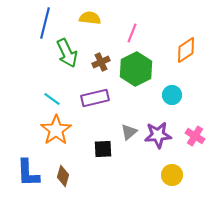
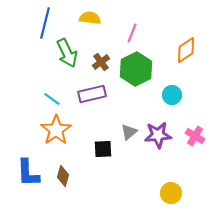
brown cross: rotated 12 degrees counterclockwise
purple rectangle: moved 3 px left, 4 px up
yellow circle: moved 1 px left, 18 px down
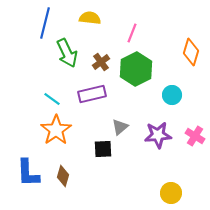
orange diamond: moved 5 px right, 2 px down; rotated 40 degrees counterclockwise
gray triangle: moved 9 px left, 5 px up
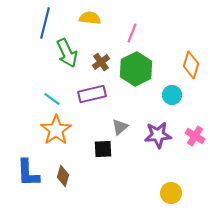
orange diamond: moved 13 px down
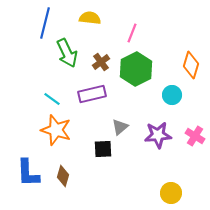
orange star: rotated 20 degrees counterclockwise
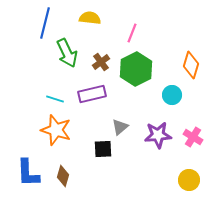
cyan line: moved 3 px right; rotated 18 degrees counterclockwise
pink cross: moved 2 px left, 1 px down
yellow circle: moved 18 px right, 13 px up
